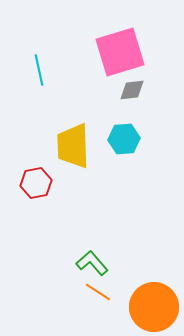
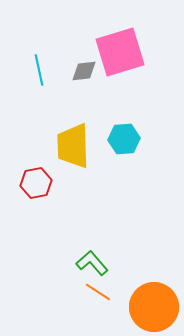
gray diamond: moved 48 px left, 19 px up
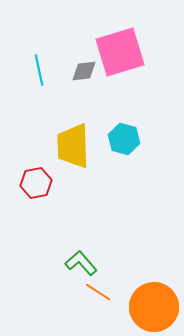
cyan hexagon: rotated 20 degrees clockwise
green L-shape: moved 11 px left
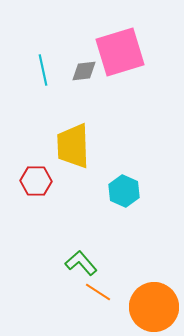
cyan line: moved 4 px right
cyan hexagon: moved 52 px down; rotated 8 degrees clockwise
red hexagon: moved 2 px up; rotated 12 degrees clockwise
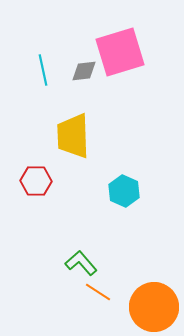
yellow trapezoid: moved 10 px up
